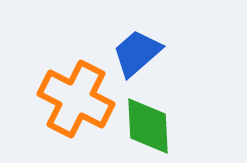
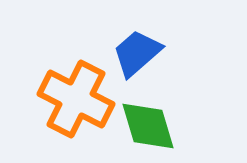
green diamond: rotated 14 degrees counterclockwise
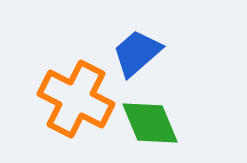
green diamond: moved 2 px right, 3 px up; rotated 6 degrees counterclockwise
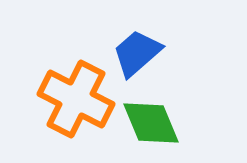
green diamond: moved 1 px right
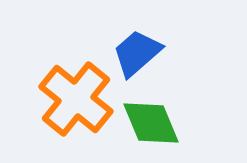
orange cross: rotated 12 degrees clockwise
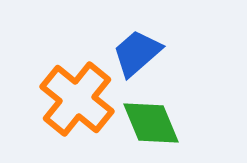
orange cross: moved 1 px right
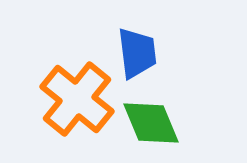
blue trapezoid: rotated 124 degrees clockwise
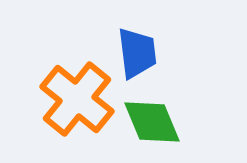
green diamond: moved 1 px right, 1 px up
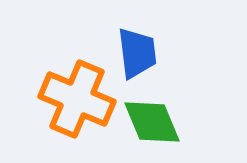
orange cross: rotated 16 degrees counterclockwise
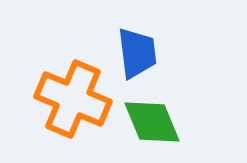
orange cross: moved 4 px left
